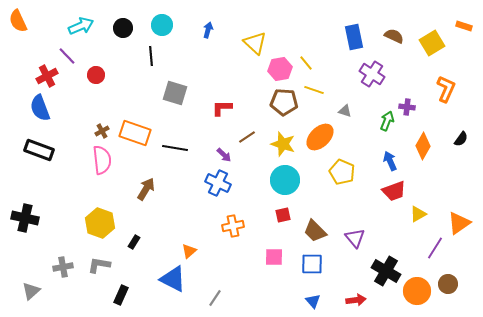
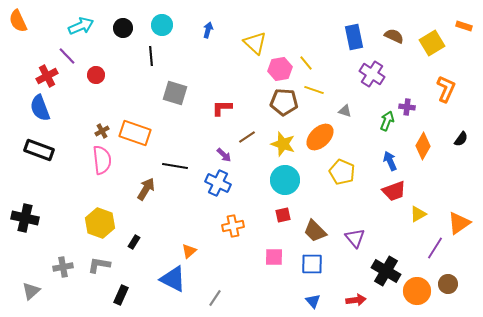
black line at (175, 148): moved 18 px down
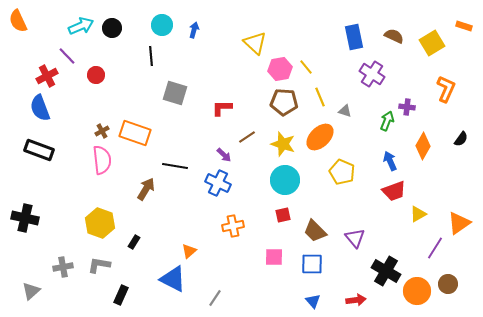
black circle at (123, 28): moved 11 px left
blue arrow at (208, 30): moved 14 px left
yellow line at (306, 63): moved 4 px down
yellow line at (314, 90): moved 6 px right, 7 px down; rotated 48 degrees clockwise
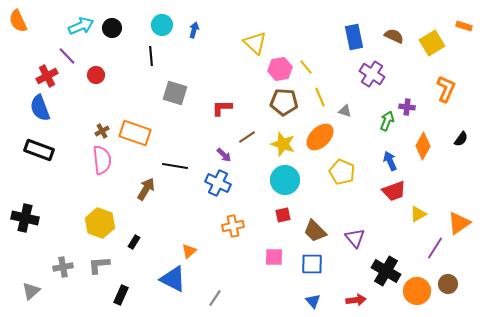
gray L-shape at (99, 265): rotated 15 degrees counterclockwise
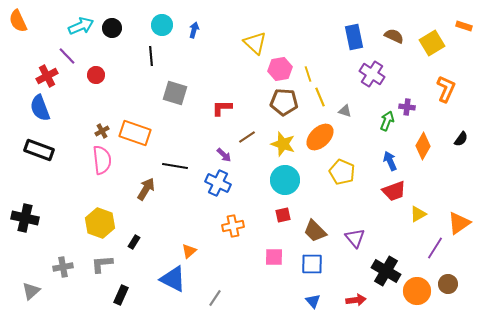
yellow line at (306, 67): moved 2 px right, 7 px down; rotated 21 degrees clockwise
gray L-shape at (99, 265): moved 3 px right, 1 px up
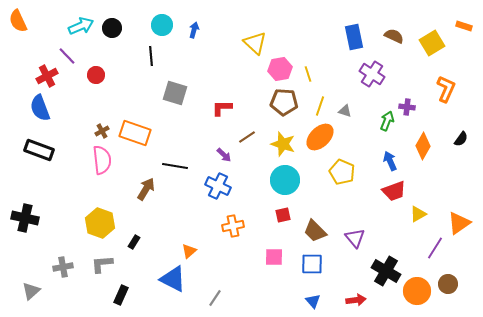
yellow line at (320, 97): moved 9 px down; rotated 42 degrees clockwise
blue cross at (218, 183): moved 3 px down
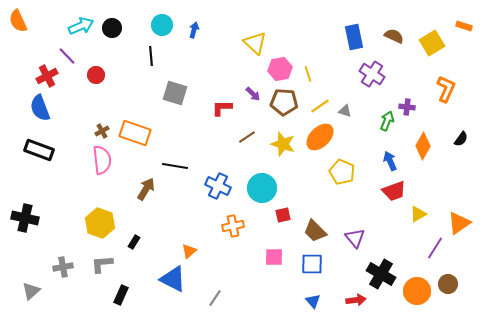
yellow line at (320, 106): rotated 36 degrees clockwise
purple arrow at (224, 155): moved 29 px right, 61 px up
cyan circle at (285, 180): moved 23 px left, 8 px down
black cross at (386, 271): moved 5 px left, 3 px down
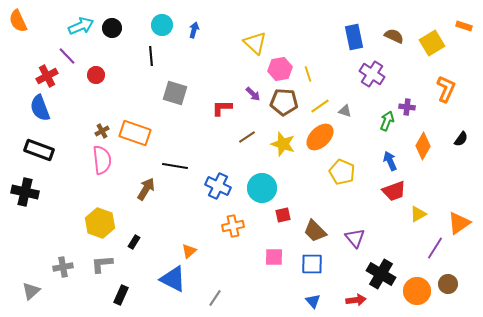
black cross at (25, 218): moved 26 px up
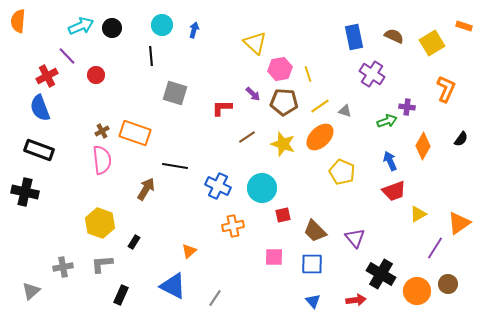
orange semicircle at (18, 21): rotated 30 degrees clockwise
green arrow at (387, 121): rotated 48 degrees clockwise
blue triangle at (173, 279): moved 7 px down
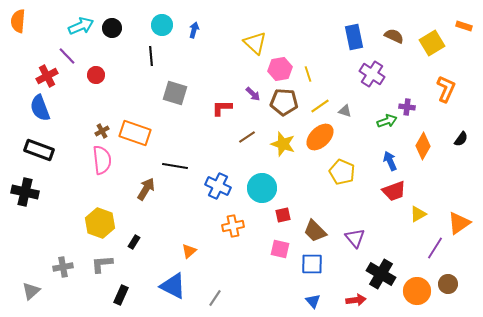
pink square at (274, 257): moved 6 px right, 8 px up; rotated 12 degrees clockwise
